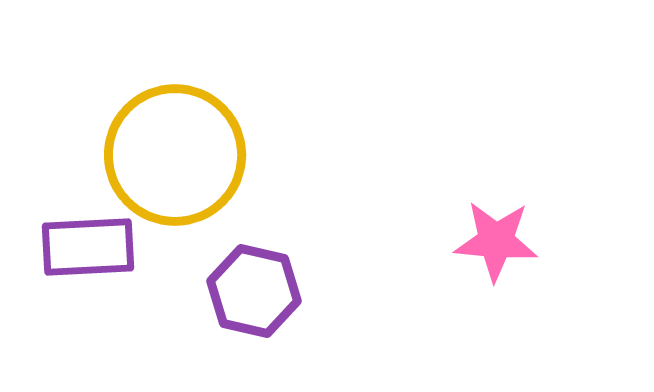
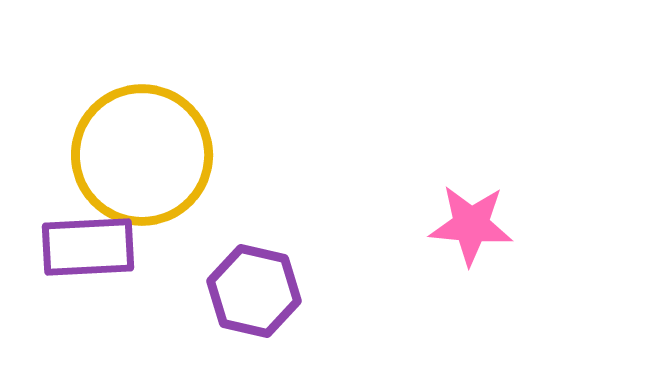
yellow circle: moved 33 px left
pink star: moved 25 px left, 16 px up
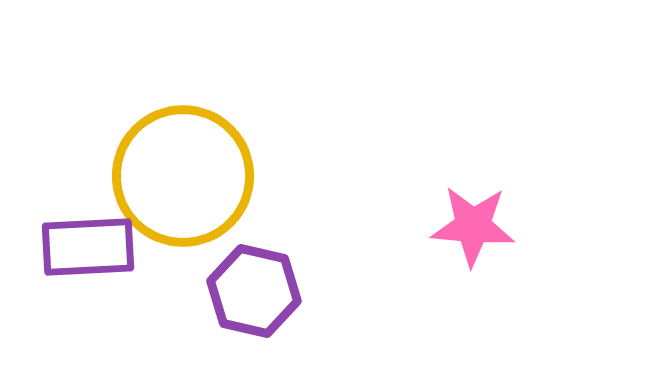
yellow circle: moved 41 px right, 21 px down
pink star: moved 2 px right, 1 px down
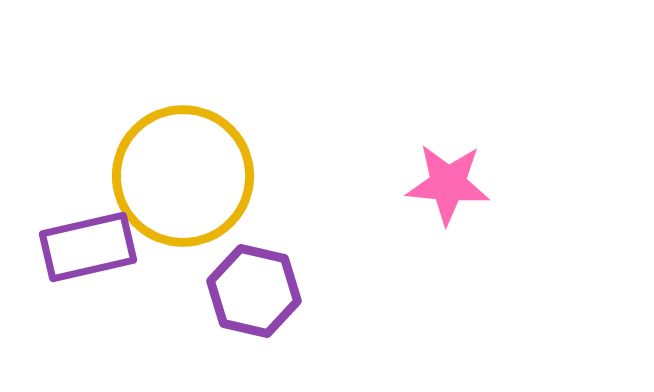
pink star: moved 25 px left, 42 px up
purple rectangle: rotated 10 degrees counterclockwise
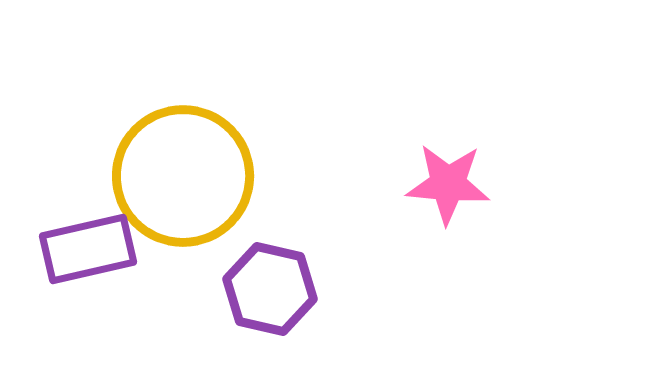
purple rectangle: moved 2 px down
purple hexagon: moved 16 px right, 2 px up
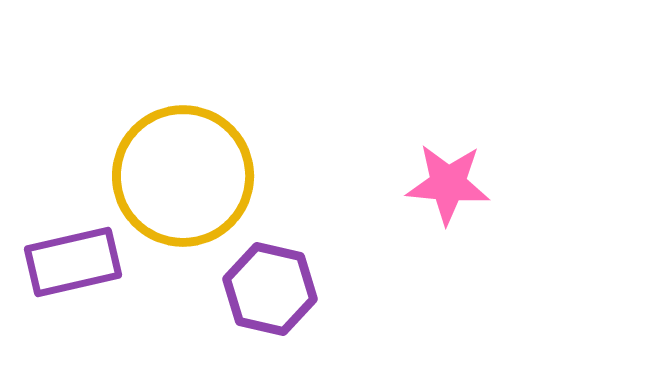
purple rectangle: moved 15 px left, 13 px down
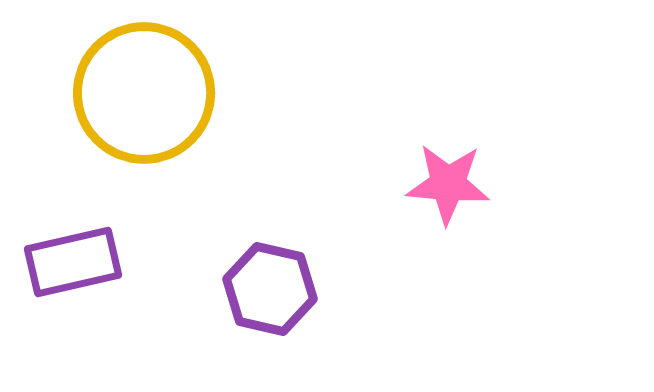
yellow circle: moved 39 px left, 83 px up
